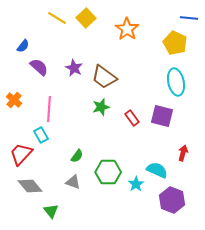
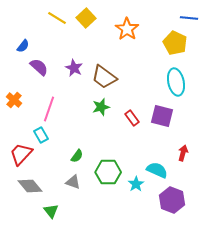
pink line: rotated 15 degrees clockwise
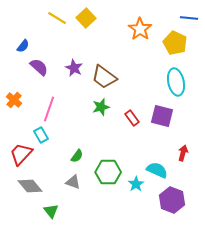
orange star: moved 13 px right
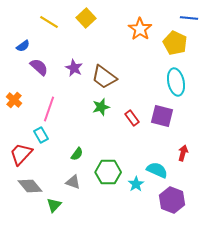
yellow line: moved 8 px left, 4 px down
blue semicircle: rotated 16 degrees clockwise
green semicircle: moved 2 px up
green triangle: moved 3 px right, 6 px up; rotated 21 degrees clockwise
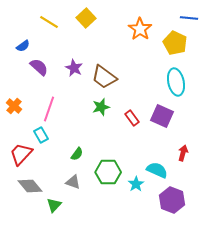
orange cross: moved 6 px down
purple square: rotated 10 degrees clockwise
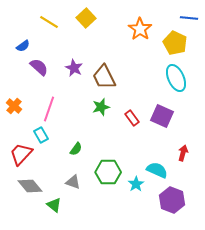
brown trapezoid: rotated 28 degrees clockwise
cyan ellipse: moved 4 px up; rotated 12 degrees counterclockwise
green semicircle: moved 1 px left, 5 px up
green triangle: rotated 35 degrees counterclockwise
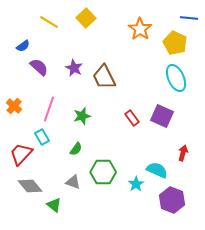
green star: moved 19 px left, 9 px down
cyan rectangle: moved 1 px right, 2 px down
green hexagon: moved 5 px left
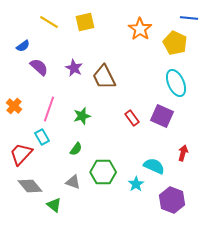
yellow square: moved 1 px left, 4 px down; rotated 30 degrees clockwise
cyan ellipse: moved 5 px down
cyan semicircle: moved 3 px left, 4 px up
